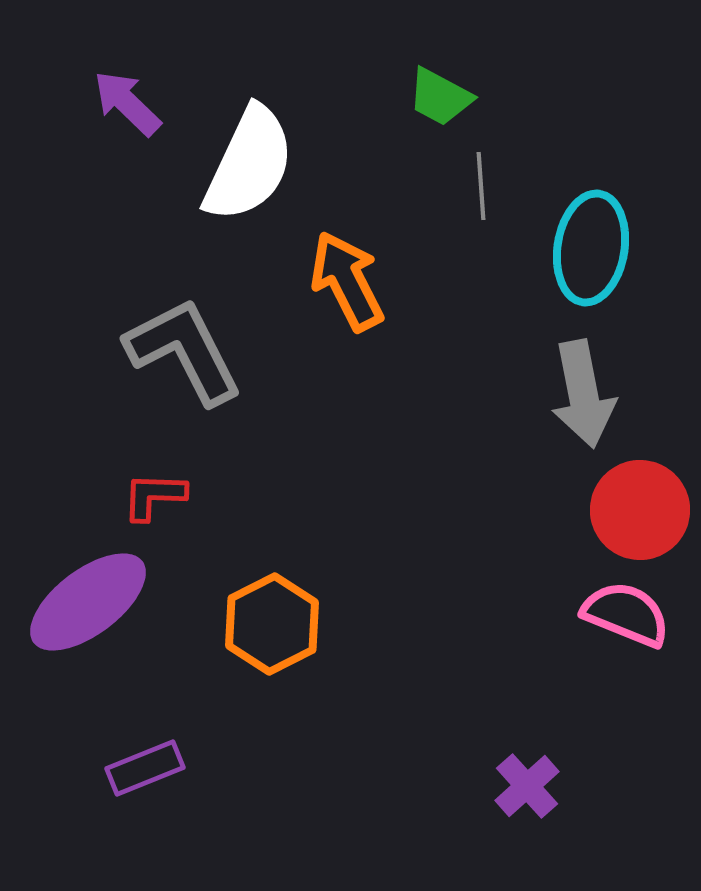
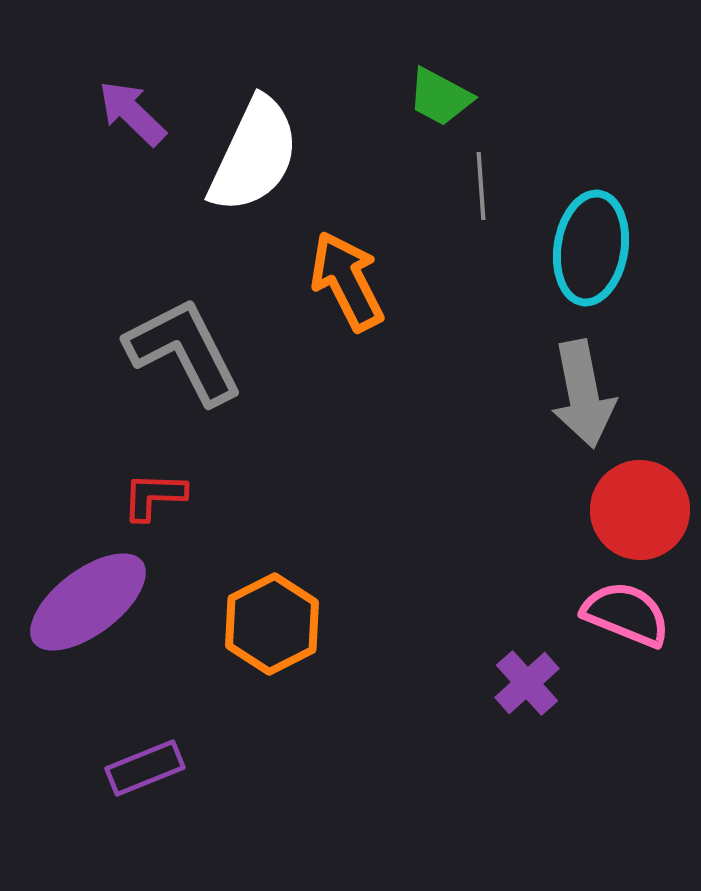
purple arrow: moved 5 px right, 10 px down
white semicircle: moved 5 px right, 9 px up
purple cross: moved 103 px up
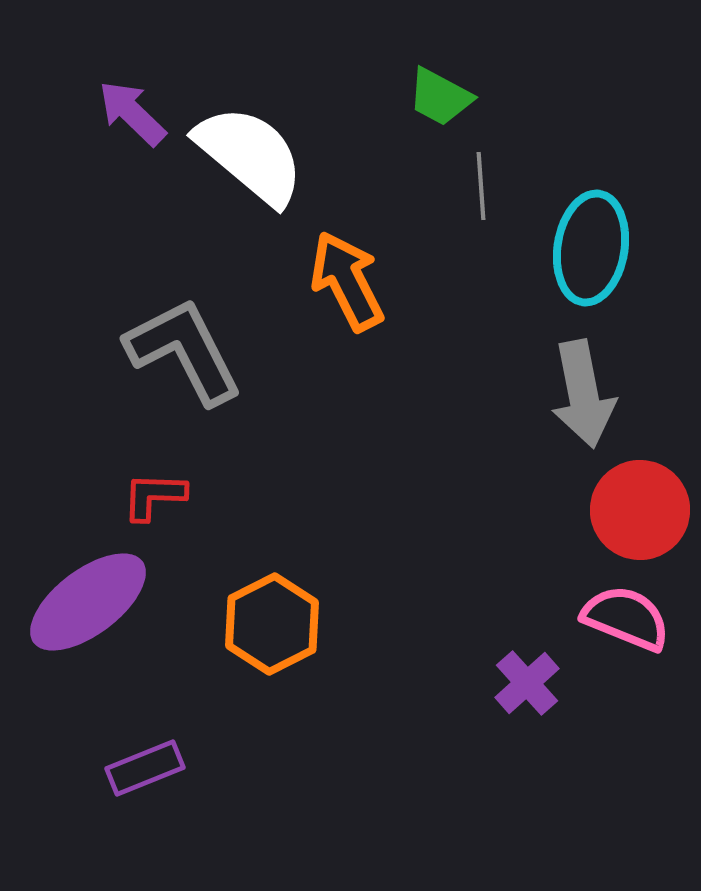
white semicircle: moved 4 px left; rotated 75 degrees counterclockwise
pink semicircle: moved 4 px down
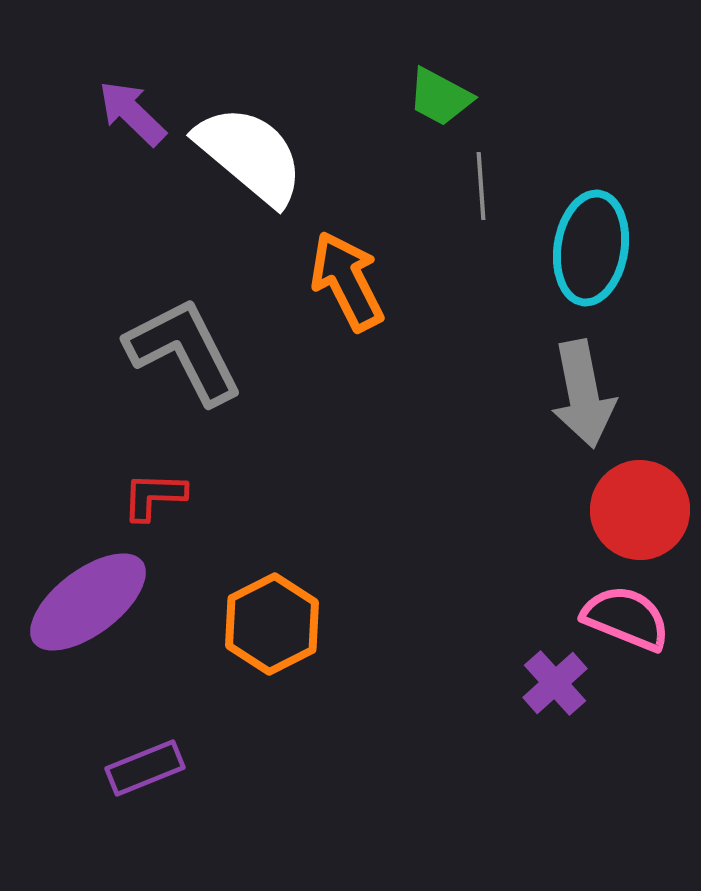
purple cross: moved 28 px right
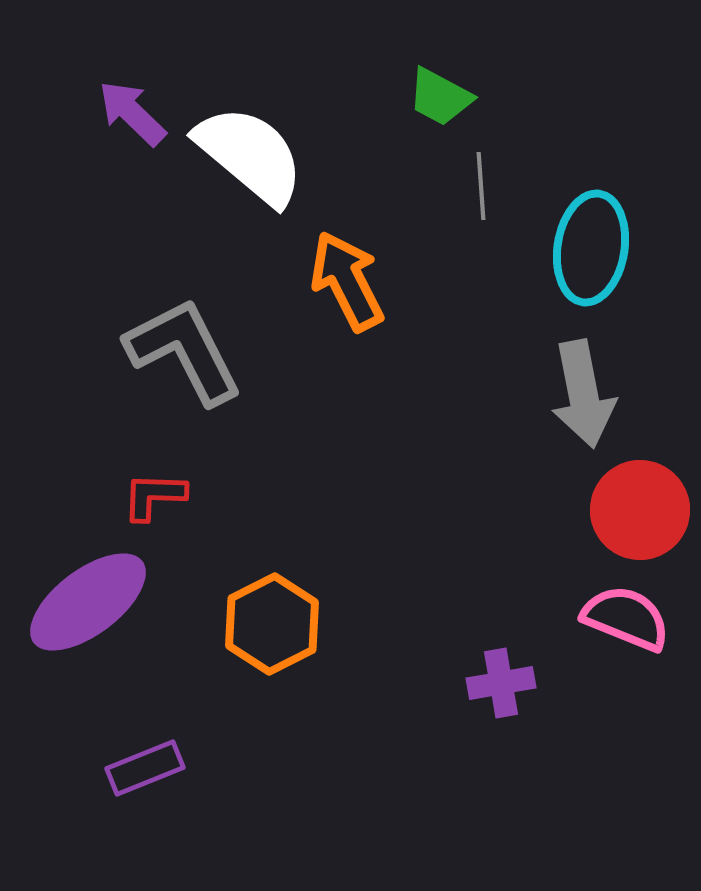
purple cross: moved 54 px left; rotated 32 degrees clockwise
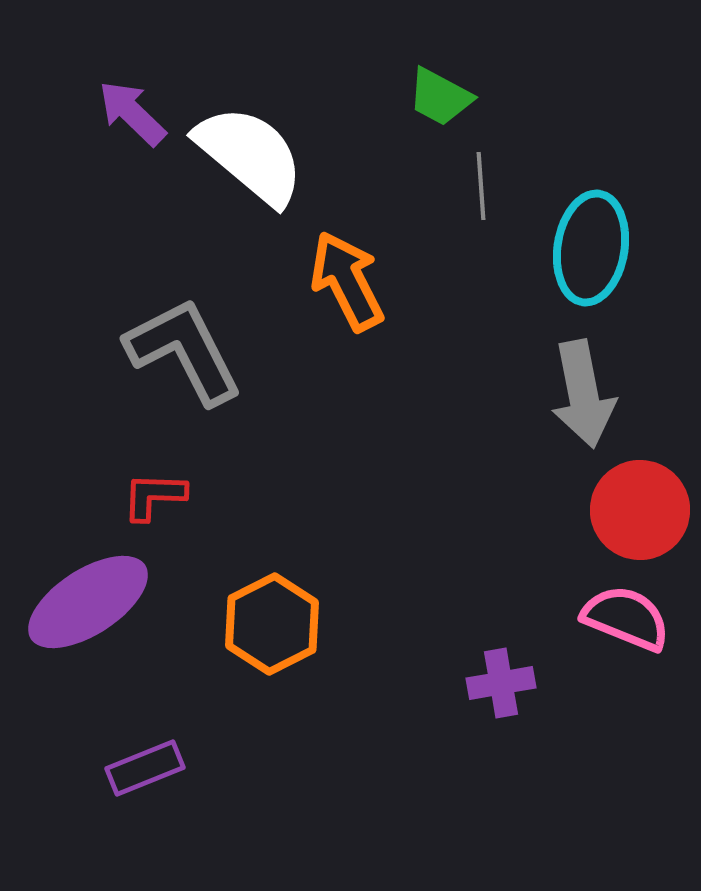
purple ellipse: rotated 4 degrees clockwise
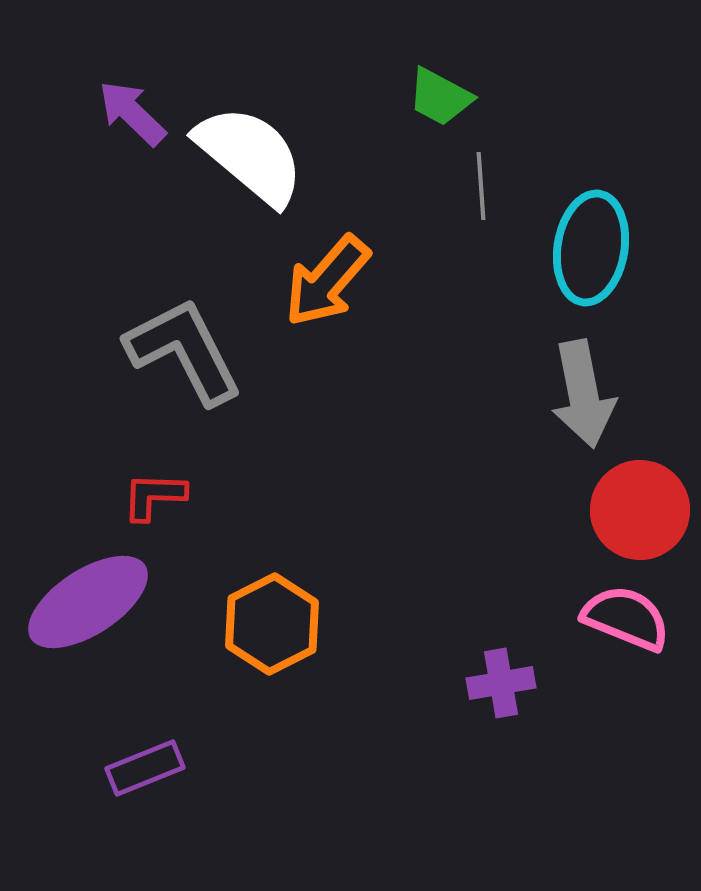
orange arrow: moved 20 px left; rotated 112 degrees counterclockwise
